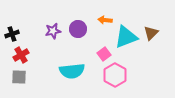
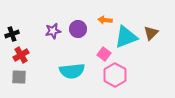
pink square: rotated 16 degrees counterclockwise
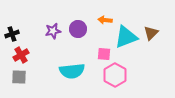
pink square: rotated 32 degrees counterclockwise
